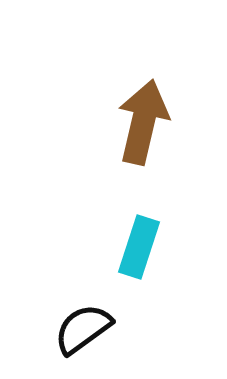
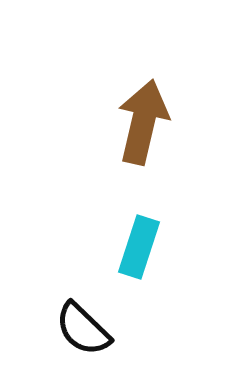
black semicircle: rotated 100 degrees counterclockwise
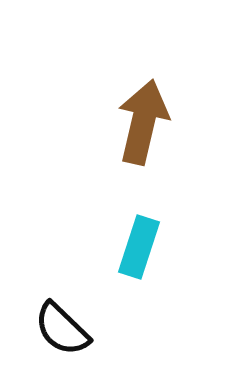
black semicircle: moved 21 px left
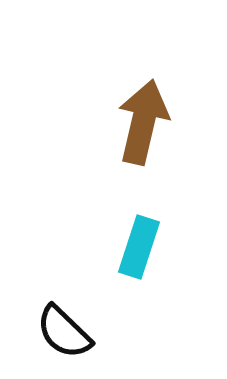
black semicircle: moved 2 px right, 3 px down
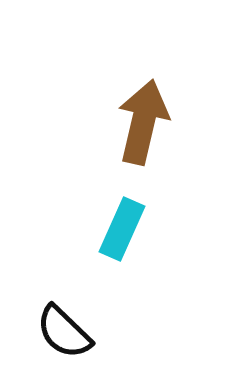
cyan rectangle: moved 17 px left, 18 px up; rotated 6 degrees clockwise
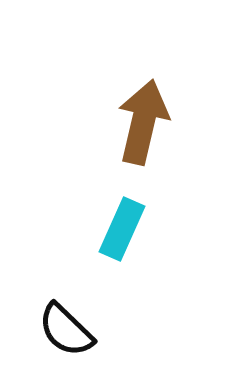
black semicircle: moved 2 px right, 2 px up
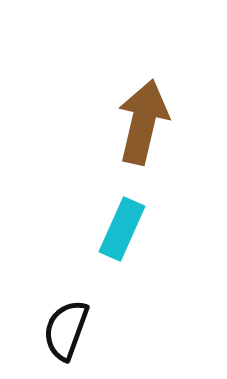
black semicircle: rotated 66 degrees clockwise
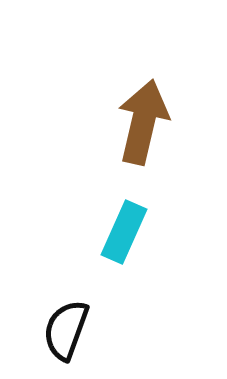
cyan rectangle: moved 2 px right, 3 px down
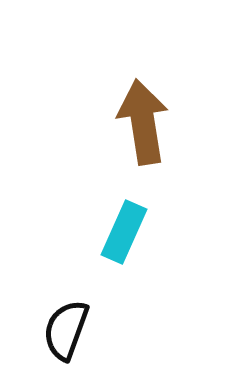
brown arrow: rotated 22 degrees counterclockwise
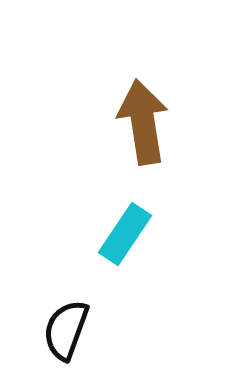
cyan rectangle: moved 1 px right, 2 px down; rotated 10 degrees clockwise
